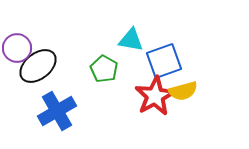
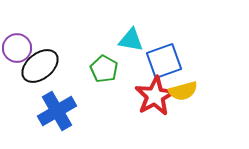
black ellipse: moved 2 px right
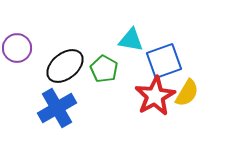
black ellipse: moved 25 px right
yellow semicircle: moved 4 px right, 2 px down; rotated 44 degrees counterclockwise
blue cross: moved 3 px up
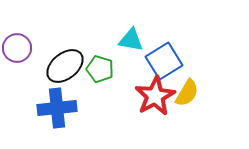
blue square: rotated 12 degrees counterclockwise
green pentagon: moved 4 px left; rotated 12 degrees counterclockwise
blue cross: rotated 24 degrees clockwise
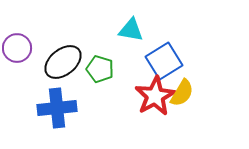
cyan triangle: moved 10 px up
black ellipse: moved 2 px left, 4 px up
yellow semicircle: moved 5 px left
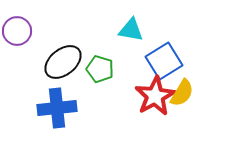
purple circle: moved 17 px up
